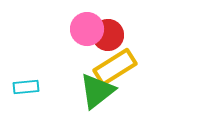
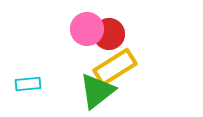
red circle: moved 1 px right, 1 px up
cyan rectangle: moved 2 px right, 3 px up
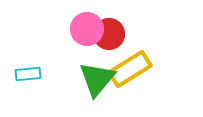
yellow rectangle: moved 15 px right, 2 px down
cyan rectangle: moved 10 px up
green triangle: moved 12 px up; rotated 12 degrees counterclockwise
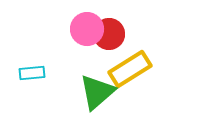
cyan rectangle: moved 4 px right, 1 px up
green triangle: moved 13 px down; rotated 9 degrees clockwise
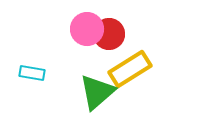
cyan rectangle: rotated 15 degrees clockwise
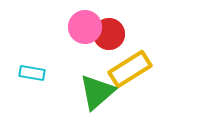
pink circle: moved 2 px left, 2 px up
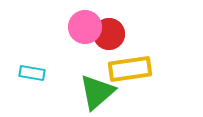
yellow rectangle: rotated 24 degrees clockwise
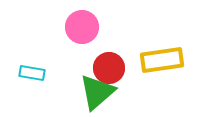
pink circle: moved 3 px left
red circle: moved 34 px down
yellow rectangle: moved 32 px right, 9 px up
